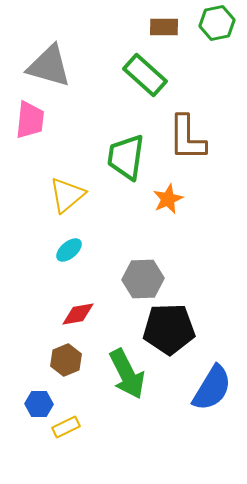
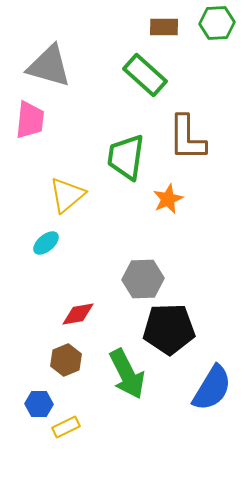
green hexagon: rotated 8 degrees clockwise
cyan ellipse: moved 23 px left, 7 px up
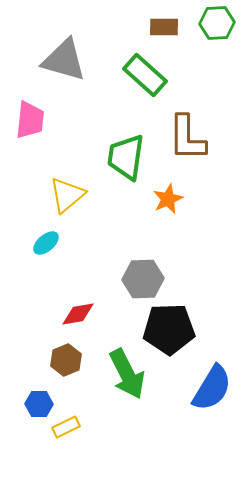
gray triangle: moved 15 px right, 6 px up
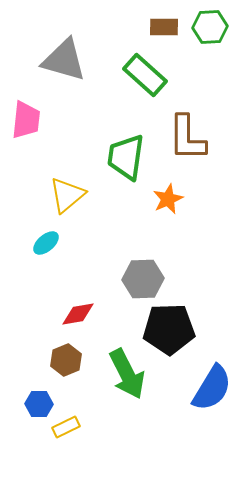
green hexagon: moved 7 px left, 4 px down
pink trapezoid: moved 4 px left
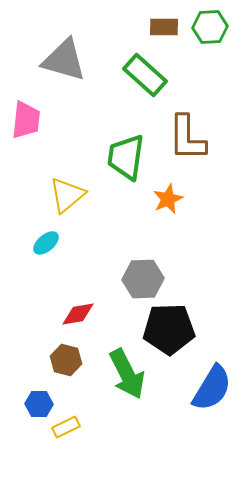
brown hexagon: rotated 24 degrees counterclockwise
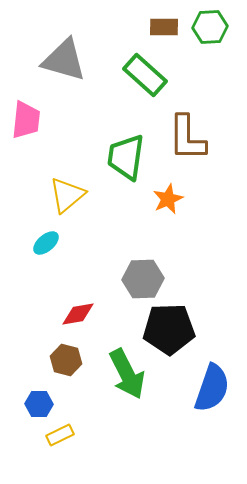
blue semicircle: rotated 12 degrees counterclockwise
yellow rectangle: moved 6 px left, 8 px down
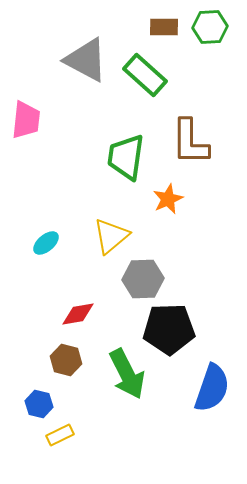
gray triangle: moved 22 px right; rotated 12 degrees clockwise
brown L-shape: moved 3 px right, 4 px down
yellow triangle: moved 44 px right, 41 px down
blue hexagon: rotated 12 degrees clockwise
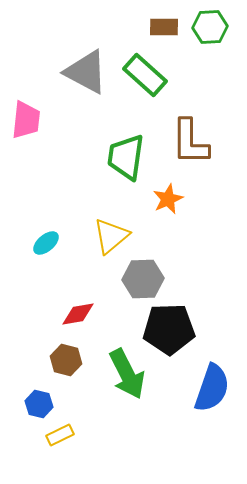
gray triangle: moved 12 px down
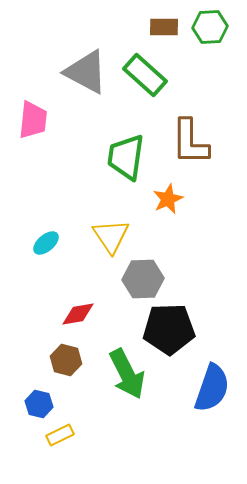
pink trapezoid: moved 7 px right
yellow triangle: rotated 24 degrees counterclockwise
